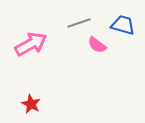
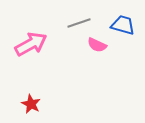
pink semicircle: rotated 12 degrees counterclockwise
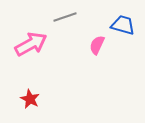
gray line: moved 14 px left, 6 px up
pink semicircle: rotated 90 degrees clockwise
red star: moved 1 px left, 5 px up
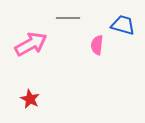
gray line: moved 3 px right, 1 px down; rotated 20 degrees clockwise
pink semicircle: rotated 18 degrees counterclockwise
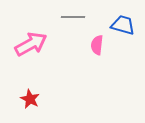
gray line: moved 5 px right, 1 px up
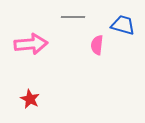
pink arrow: rotated 24 degrees clockwise
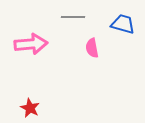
blue trapezoid: moved 1 px up
pink semicircle: moved 5 px left, 3 px down; rotated 18 degrees counterclockwise
red star: moved 9 px down
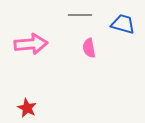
gray line: moved 7 px right, 2 px up
pink semicircle: moved 3 px left
red star: moved 3 px left
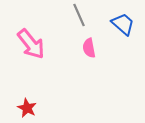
gray line: moved 1 px left; rotated 65 degrees clockwise
blue trapezoid: rotated 25 degrees clockwise
pink arrow: rotated 56 degrees clockwise
